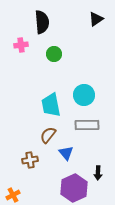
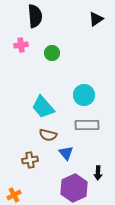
black semicircle: moved 7 px left, 6 px up
green circle: moved 2 px left, 1 px up
cyan trapezoid: moved 8 px left, 2 px down; rotated 30 degrees counterclockwise
brown semicircle: rotated 114 degrees counterclockwise
orange cross: moved 1 px right
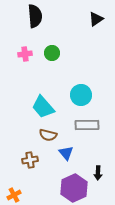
pink cross: moved 4 px right, 9 px down
cyan circle: moved 3 px left
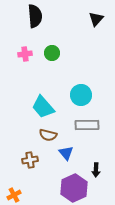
black triangle: rotated 14 degrees counterclockwise
black arrow: moved 2 px left, 3 px up
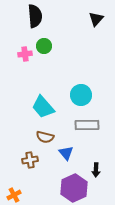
green circle: moved 8 px left, 7 px up
brown semicircle: moved 3 px left, 2 px down
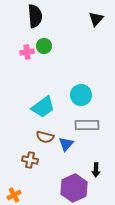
pink cross: moved 2 px right, 2 px up
cyan trapezoid: rotated 85 degrees counterclockwise
blue triangle: moved 9 px up; rotated 21 degrees clockwise
brown cross: rotated 21 degrees clockwise
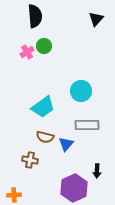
pink cross: rotated 24 degrees counterclockwise
cyan circle: moved 4 px up
black arrow: moved 1 px right, 1 px down
orange cross: rotated 24 degrees clockwise
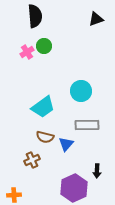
black triangle: rotated 28 degrees clockwise
brown cross: moved 2 px right; rotated 35 degrees counterclockwise
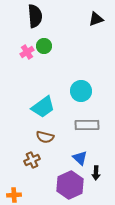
blue triangle: moved 14 px right, 14 px down; rotated 28 degrees counterclockwise
black arrow: moved 1 px left, 2 px down
purple hexagon: moved 4 px left, 3 px up
